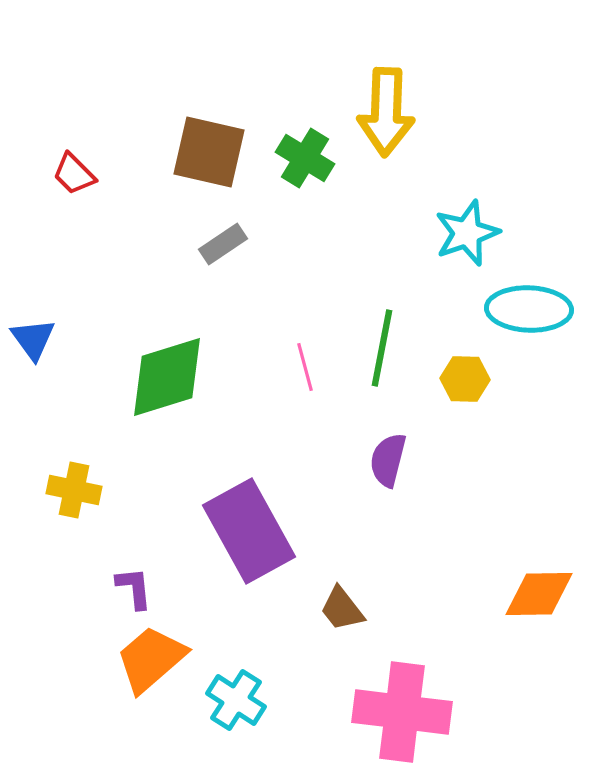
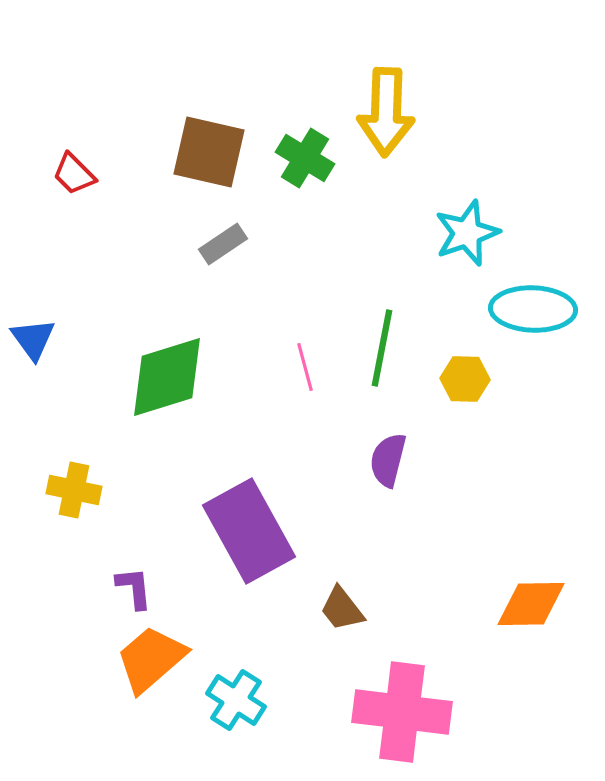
cyan ellipse: moved 4 px right
orange diamond: moved 8 px left, 10 px down
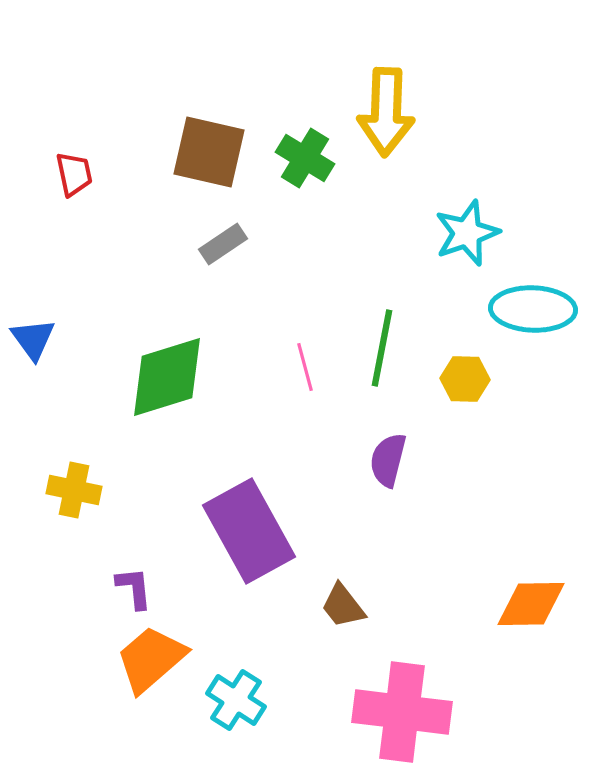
red trapezoid: rotated 147 degrees counterclockwise
brown trapezoid: moved 1 px right, 3 px up
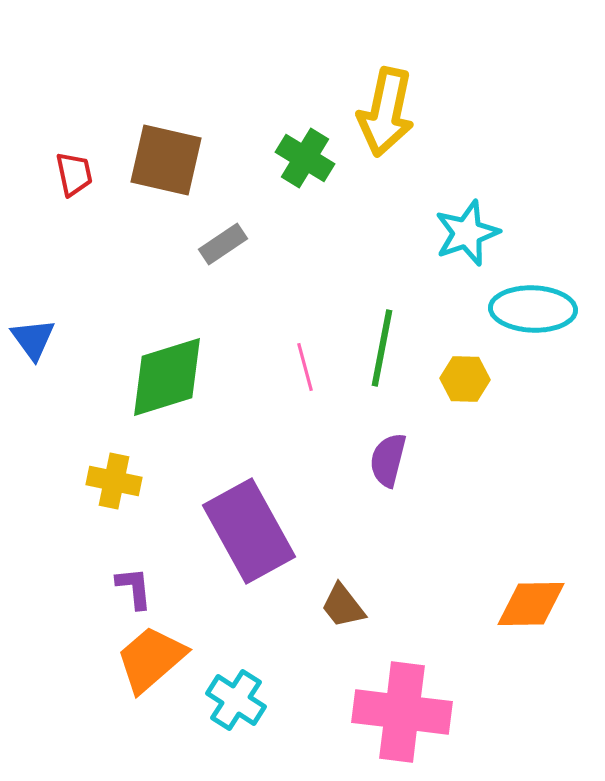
yellow arrow: rotated 10 degrees clockwise
brown square: moved 43 px left, 8 px down
yellow cross: moved 40 px right, 9 px up
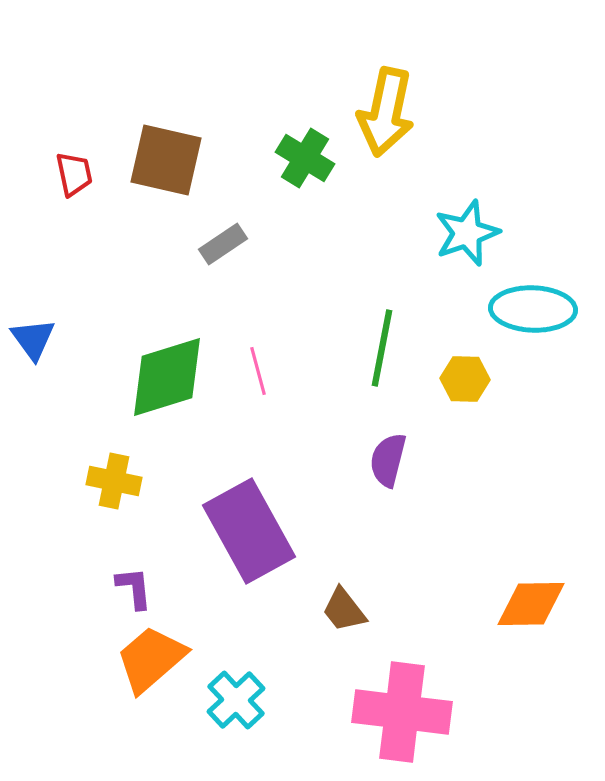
pink line: moved 47 px left, 4 px down
brown trapezoid: moved 1 px right, 4 px down
cyan cross: rotated 14 degrees clockwise
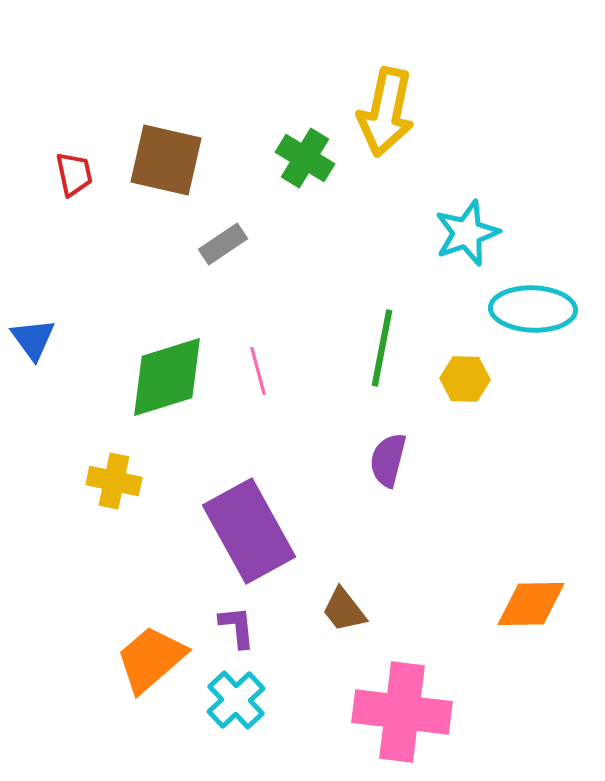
purple L-shape: moved 103 px right, 39 px down
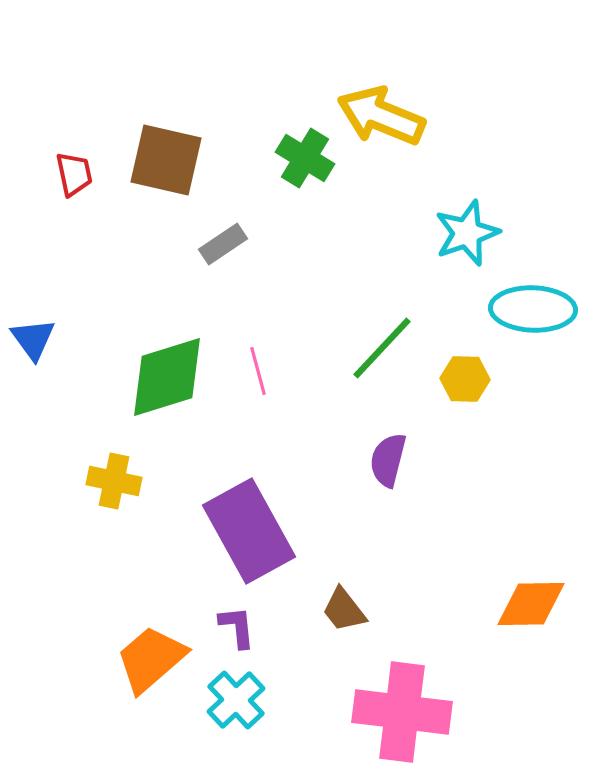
yellow arrow: moved 5 px left, 4 px down; rotated 100 degrees clockwise
green line: rotated 32 degrees clockwise
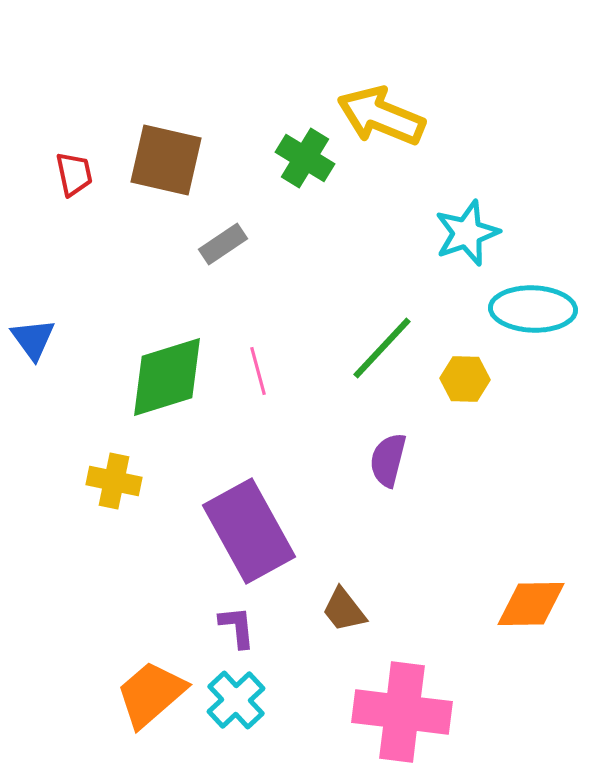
orange trapezoid: moved 35 px down
